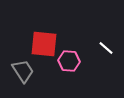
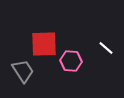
red square: rotated 8 degrees counterclockwise
pink hexagon: moved 2 px right
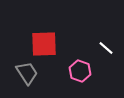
pink hexagon: moved 9 px right, 10 px down; rotated 15 degrees clockwise
gray trapezoid: moved 4 px right, 2 px down
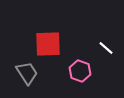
red square: moved 4 px right
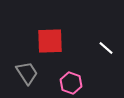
red square: moved 2 px right, 3 px up
pink hexagon: moved 9 px left, 12 px down
